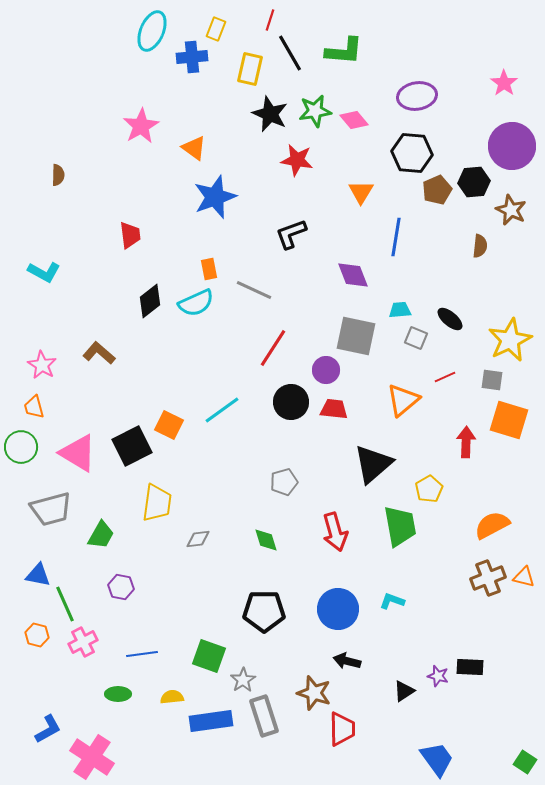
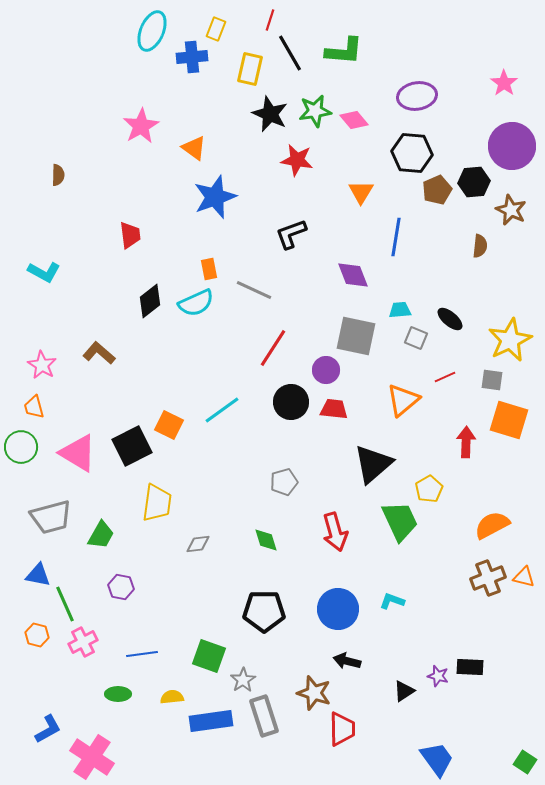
gray trapezoid at (51, 509): moved 8 px down
green trapezoid at (400, 526): moved 5 px up; rotated 15 degrees counterclockwise
gray diamond at (198, 539): moved 5 px down
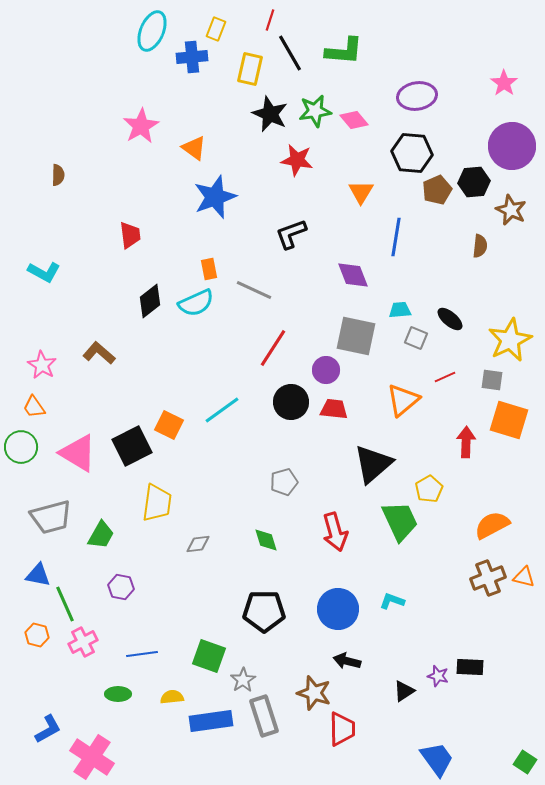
orange trapezoid at (34, 407): rotated 20 degrees counterclockwise
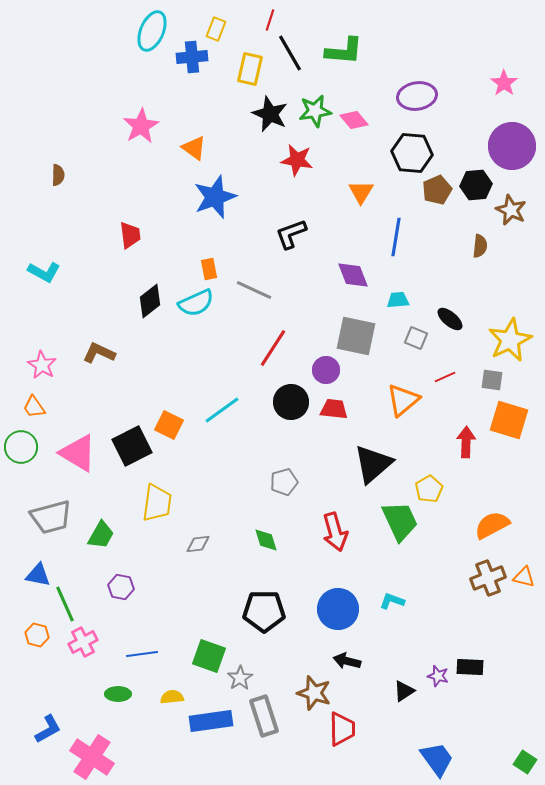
black hexagon at (474, 182): moved 2 px right, 3 px down
cyan trapezoid at (400, 310): moved 2 px left, 10 px up
brown L-shape at (99, 353): rotated 16 degrees counterclockwise
gray star at (243, 680): moved 3 px left, 2 px up
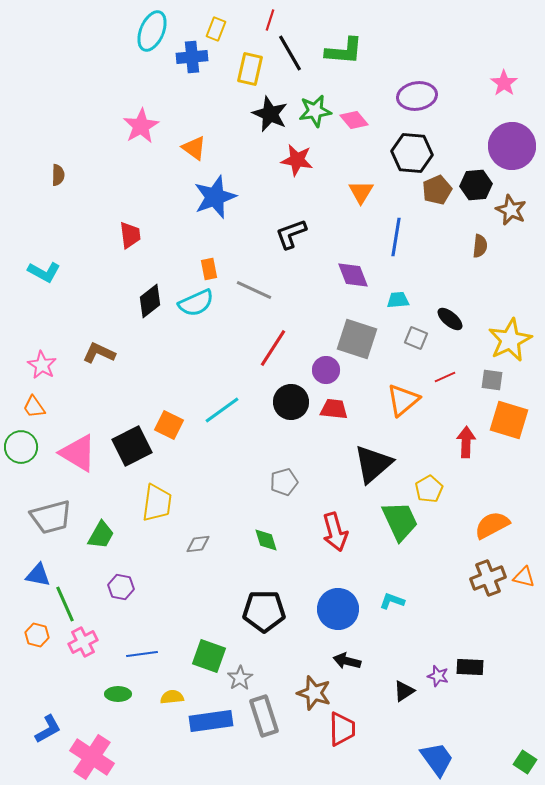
gray square at (356, 336): moved 1 px right, 3 px down; rotated 6 degrees clockwise
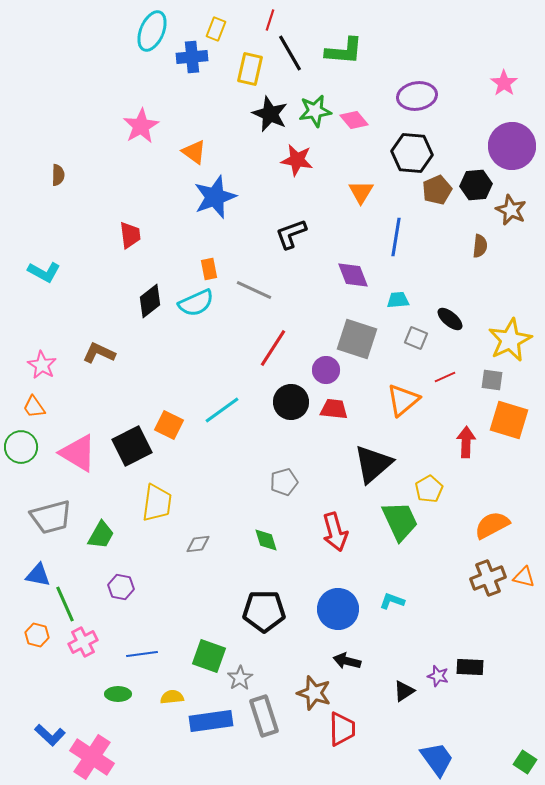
orange triangle at (194, 148): moved 4 px down
blue L-shape at (48, 729): moved 2 px right, 6 px down; rotated 72 degrees clockwise
